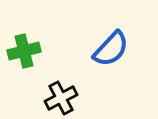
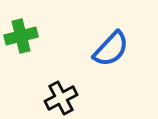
green cross: moved 3 px left, 15 px up
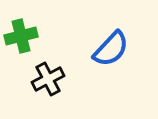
black cross: moved 13 px left, 19 px up
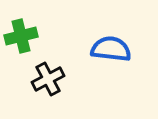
blue semicircle: rotated 126 degrees counterclockwise
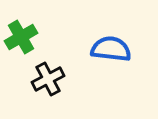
green cross: moved 1 px down; rotated 16 degrees counterclockwise
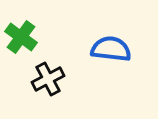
green cross: rotated 24 degrees counterclockwise
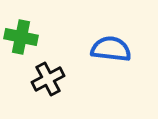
green cross: rotated 24 degrees counterclockwise
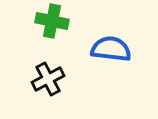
green cross: moved 31 px right, 16 px up
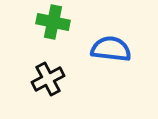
green cross: moved 1 px right, 1 px down
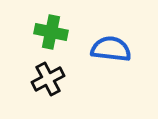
green cross: moved 2 px left, 10 px down
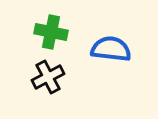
black cross: moved 2 px up
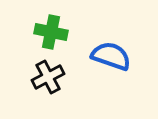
blue semicircle: moved 7 px down; rotated 12 degrees clockwise
